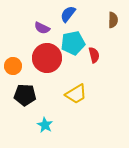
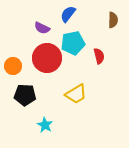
red semicircle: moved 5 px right, 1 px down
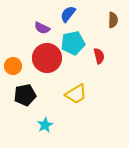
black pentagon: rotated 15 degrees counterclockwise
cyan star: rotated 14 degrees clockwise
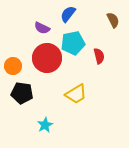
brown semicircle: rotated 28 degrees counterclockwise
black pentagon: moved 3 px left, 2 px up; rotated 20 degrees clockwise
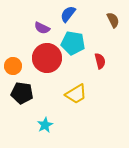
cyan pentagon: rotated 20 degrees clockwise
red semicircle: moved 1 px right, 5 px down
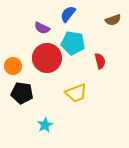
brown semicircle: rotated 98 degrees clockwise
yellow trapezoid: moved 1 px up; rotated 10 degrees clockwise
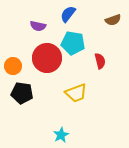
purple semicircle: moved 4 px left, 2 px up; rotated 14 degrees counterclockwise
cyan star: moved 16 px right, 10 px down
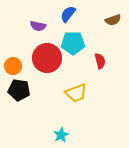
cyan pentagon: rotated 10 degrees counterclockwise
black pentagon: moved 3 px left, 3 px up
